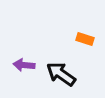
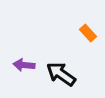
orange rectangle: moved 3 px right, 6 px up; rotated 30 degrees clockwise
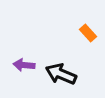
black arrow: rotated 12 degrees counterclockwise
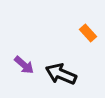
purple arrow: rotated 145 degrees counterclockwise
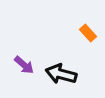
black arrow: rotated 8 degrees counterclockwise
